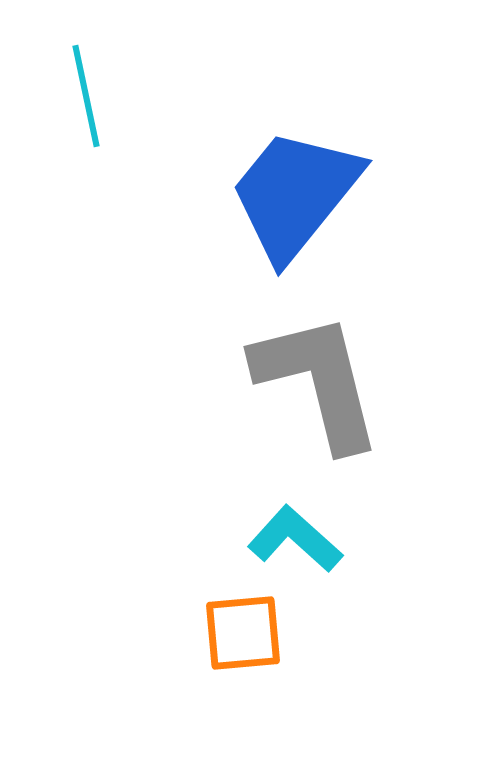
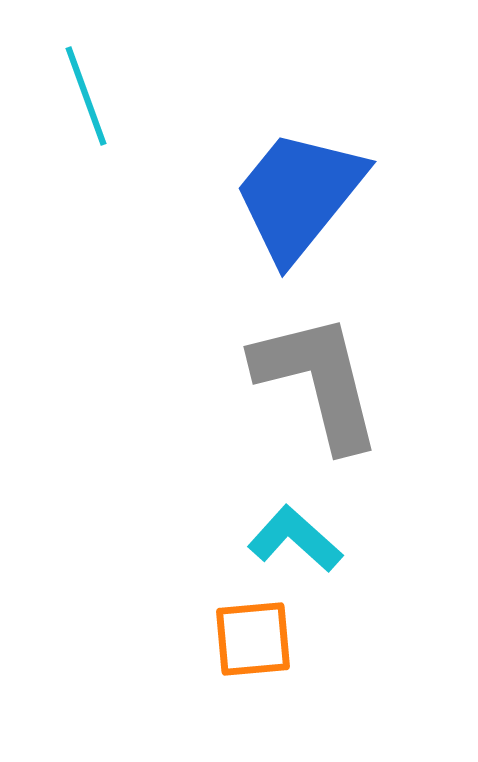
cyan line: rotated 8 degrees counterclockwise
blue trapezoid: moved 4 px right, 1 px down
orange square: moved 10 px right, 6 px down
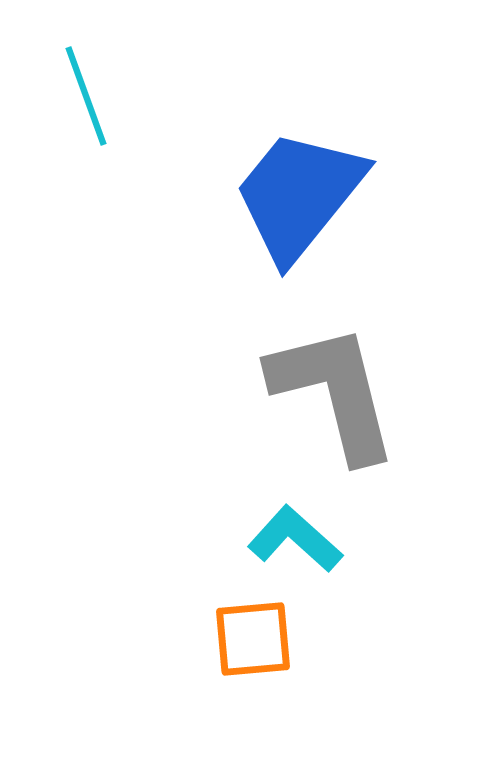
gray L-shape: moved 16 px right, 11 px down
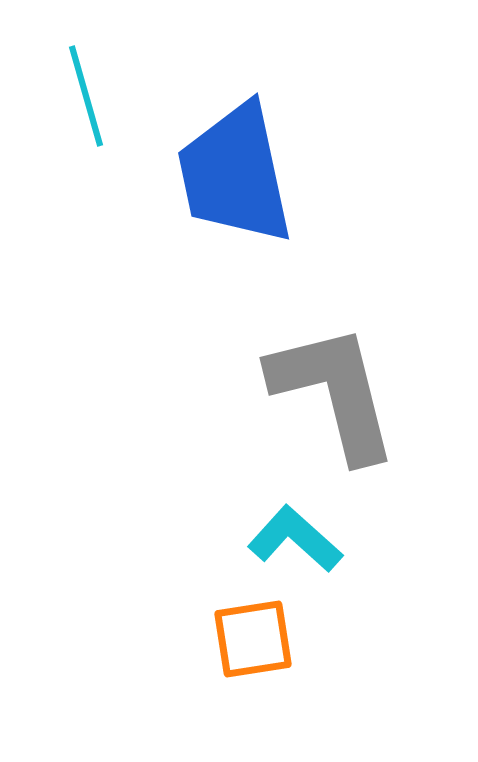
cyan line: rotated 4 degrees clockwise
blue trapezoid: moved 64 px left, 21 px up; rotated 51 degrees counterclockwise
orange square: rotated 4 degrees counterclockwise
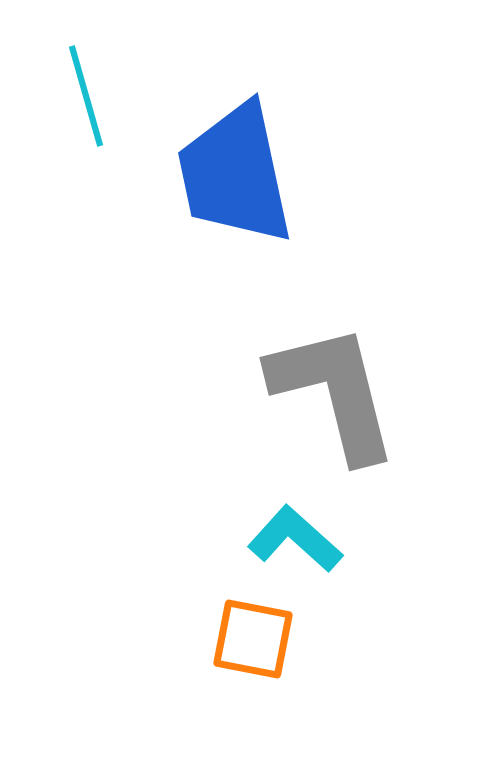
orange square: rotated 20 degrees clockwise
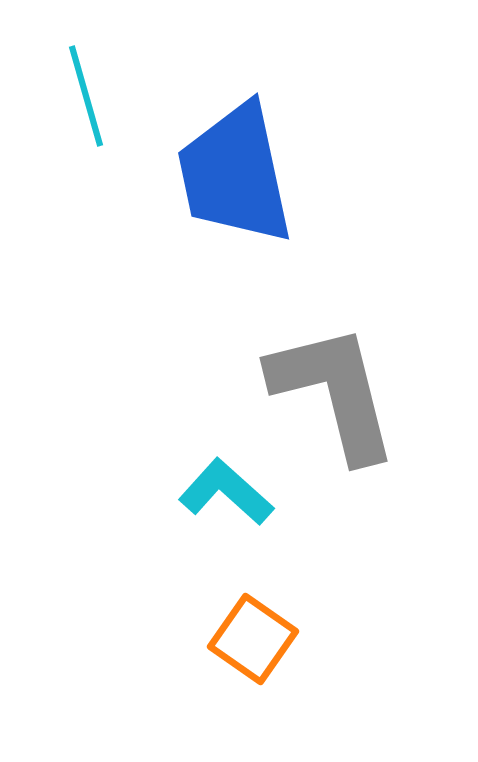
cyan L-shape: moved 69 px left, 47 px up
orange square: rotated 24 degrees clockwise
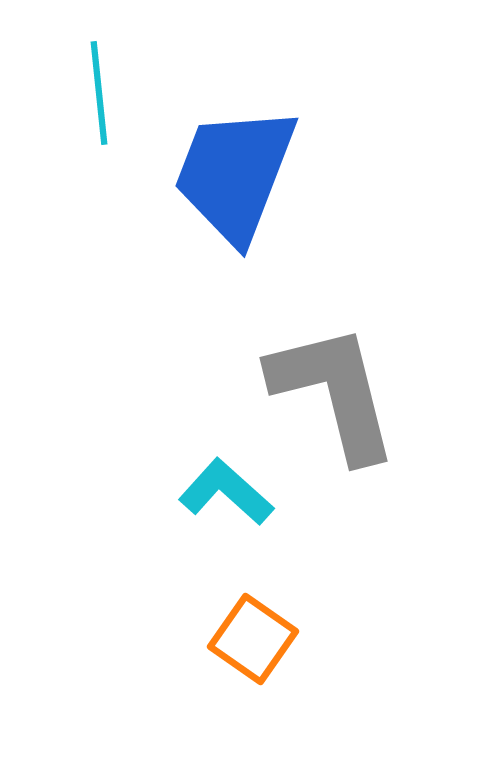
cyan line: moved 13 px right, 3 px up; rotated 10 degrees clockwise
blue trapezoid: rotated 33 degrees clockwise
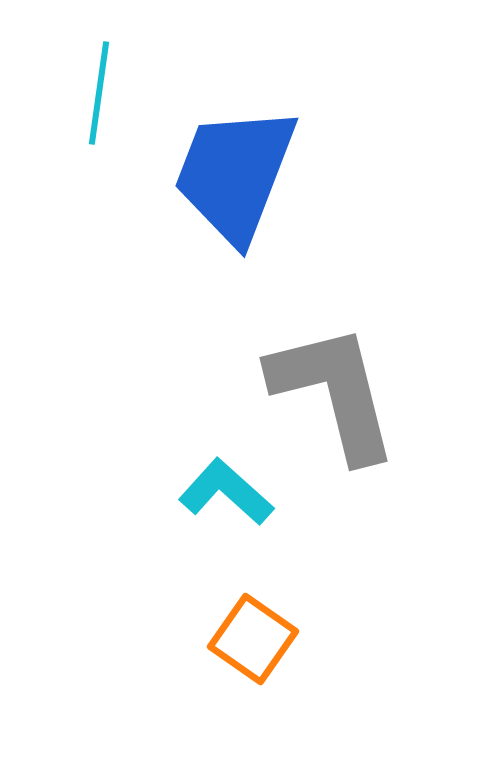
cyan line: rotated 14 degrees clockwise
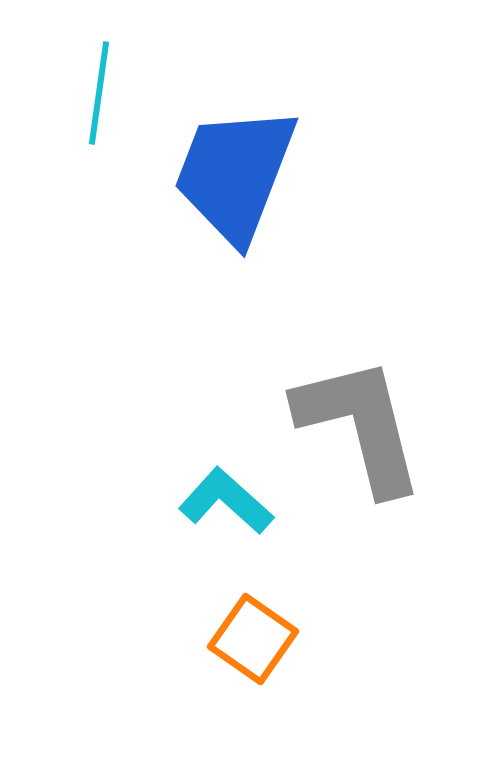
gray L-shape: moved 26 px right, 33 px down
cyan L-shape: moved 9 px down
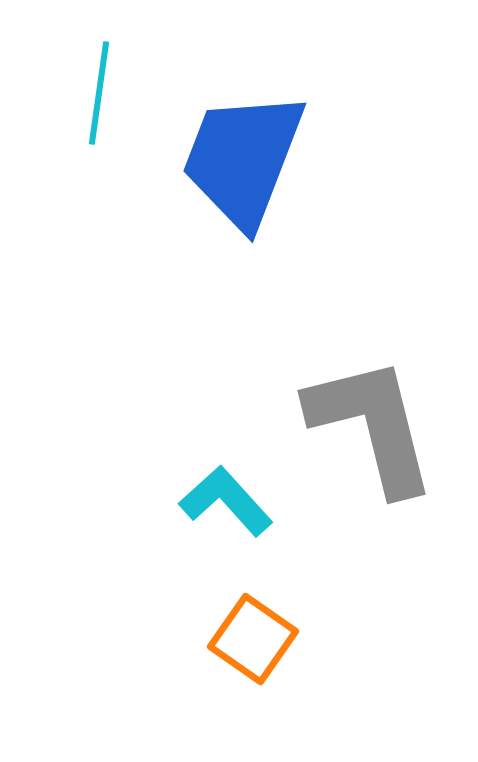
blue trapezoid: moved 8 px right, 15 px up
gray L-shape: moved 12 px right
cyan L-shape: rotated 6 degrees clockwise
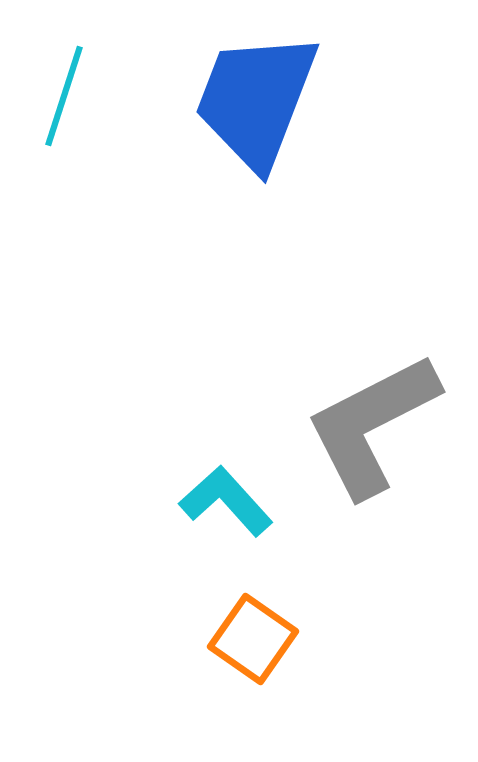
cyan line: moved 35 px left, 3 px down; rotated 10 degrees clockwise
blue trapezoid: moved 13 px right, 59 px up
gray L-shape: rotated 103 degrees counterclockwise
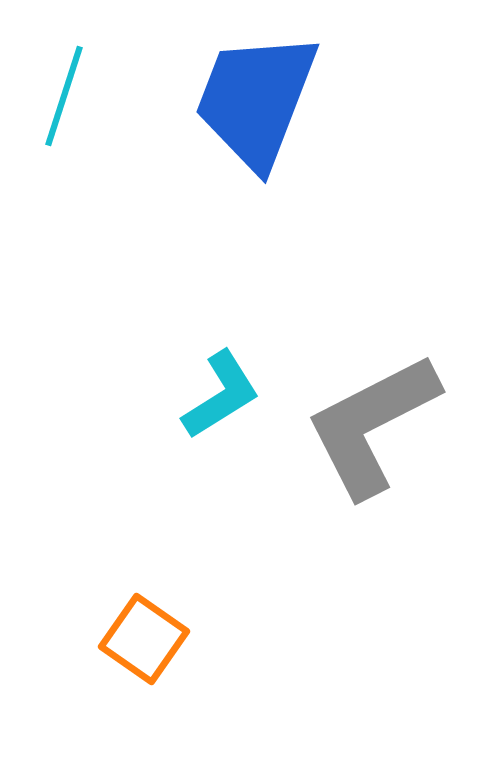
cyan L-shape: moved 5 px left, 106 px up; rotated 100 degrees clockwise
orange square: moved 109 px left
